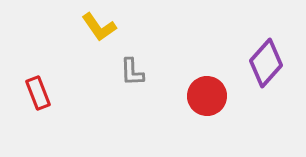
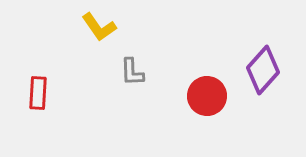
purple diamond: moved 3 px left, 7 px down
red rectangle: rotated 24 degrees clockwise
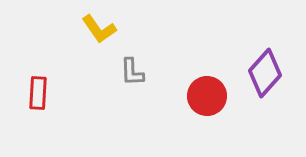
yellow L-shape: moved 2 px down
purple diamond: moved 2 px right, 3 px down
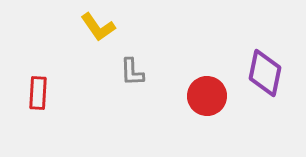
yellow L-shape: moved 1 px left, 2 px up
purple diamond: rotated 30 degrees counterclockwise
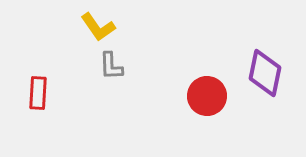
gray L-shape: moved 21 px left, 6 px up
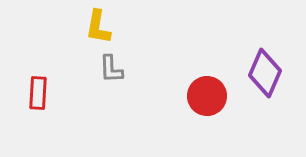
yellow L-shape: rotated 45 degrees clockwise
gray L-shape: moved 3 px down
purple diamond: rotated 12 degrees clockwise
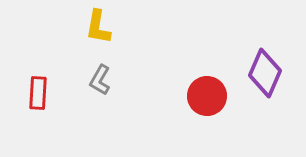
gray L-shape: moved 11 px left, 11 px down; rotated 32 degrees clockwise
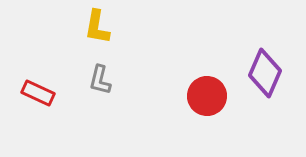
yellow L-shape: moved 1 px left
gray L-shape: rotated 16 degrees counterclockwise
red rectangle: rotated 68 degrees counterclockwise
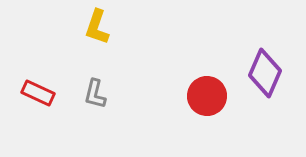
yellow L-shape: rotated 9 degrees clockwise
gray L-shape: moved 5 px left, 14 px down
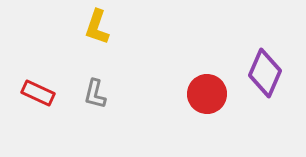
red circle: moved 2 px up
